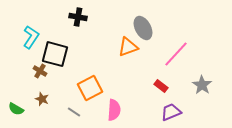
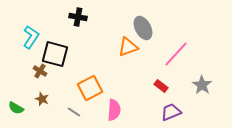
green semicircle: moved 1 px up
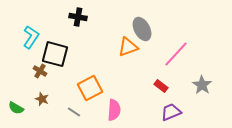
gray ellipse: moved 1 px left, 1 px down
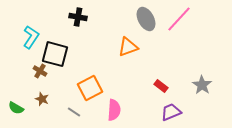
gray ellipse: moved 4 px right, 10 px up
pink line: moved 3 px right, 35 px up
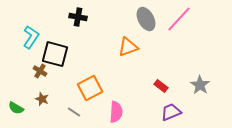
gray star: moved 2 px left
pink semicircle: moved 2 px right, 2 px down
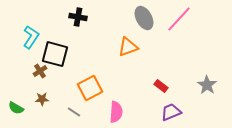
gray ellipse: moved 2 px left, 1 px up
brown cross: rotated 24 degrees clockwise
gray star: moved 7 px right
brown star: rotated 24 degrees counterclockwise
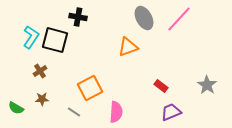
black square: moved 14 px up
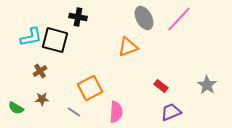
cyan L-shape: rotated 45 degrees clockwise
